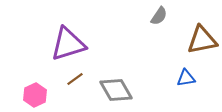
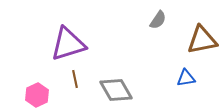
gray semicircle: moved 1 px left, 4 px down
brown line: rotated 66 degrees counterclockwise
pink hexagon: moved 2 px right
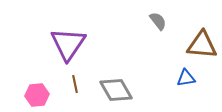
gray semicircle: moved 1 px down; rotated 72 degrees counterclockwise
brown triangle: moved 5 px down; rotated 16 degrees clockwise
purple triangle: rotated 39 degrees counterclockwise
brown line: moved 5 px down
pink hexagon: rotated 20 degrees clockwise
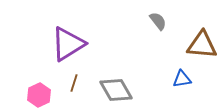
purple triangle: rotated 24 degrees clockwise
blue triangle: moved 4 px left, 1 px down
brown line: moved 1 px left, 1 px up; rotated 30 degrees clockwise
pink hexagon: moved 2 px right; rotated 20 degrees counterclockwise
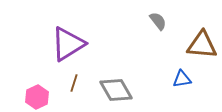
pink hexagon: moved 2 px left, 2 px down
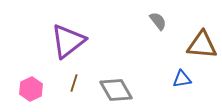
purple triangle: moved 3 px up; rotated 6 degrees counterclockwise
pink hexagon: moved 6 px left, 8 px up
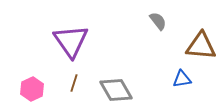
purple triangle: moved 3 px right; rotated 27 degrees counterclockwise
brown triangle: moved 1 px left, 1 px down
pink hexagon: moved 1 px right
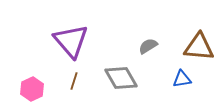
gray semicircle: moved 10 px left, 25 px down; rotated 84 degrees counterclockwise
purple triangle: rotated 6 degrees counterclockwise
brown triangle: moved 2 px left, 1 px down
brown line: moved 2 px up
gray diamond: moved 5 px right, 12 px up
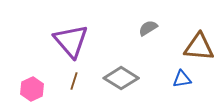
gray semicircle: moved 18 px up
gray diamond: rotated 28 degrees counterclockwise
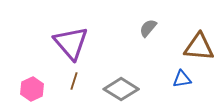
gray semicircle: rotated 18 degrees counterclockwise
purple triangle: moved 2 px down
gray diamond: moved 11 px down
